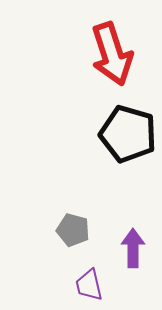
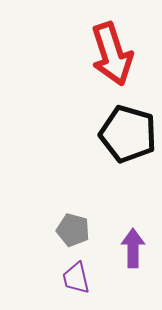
purple trapezoid: moved 13 px left, 7 px up
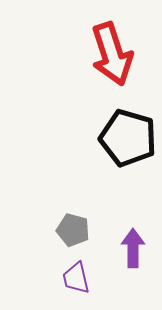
black pentagon: moved 4 px down
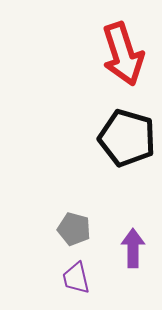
red arrow: moved 11 px right
black pentagon: moved 1 px left
gray pentagon: moved 1 px right, 1 px up
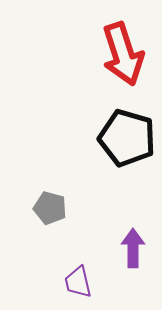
gray pentagon: moved 24 px left, 21 px up
purple trapezoid: moved 2 px right, 4 px down
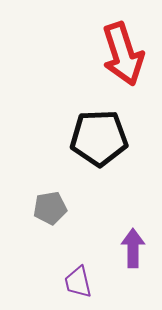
black pentagon: moved 28 px left; rotated 18 degrees counterclockwise
gray pentagon: rotated 24 degrees counterclockwise
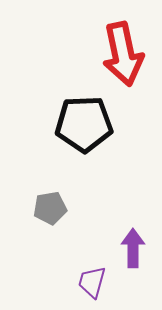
red arrow: rotated 6 degrees clockwise
black pentagon: moved 15 px left, 14 px up
purple trapezoid: moved 14 px right; rotated 28 degrees clockwise
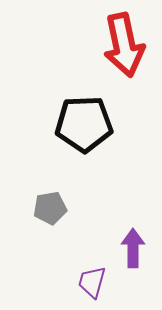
red arrow: moved 1 px right, 9 px up
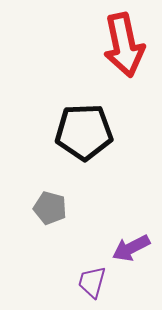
black pentagon: moved 8 px down
gray pentagon: rotated 24 degrees clockwise
purple arrow: moved 2 px left; rotated 117 degrees counterclockwise
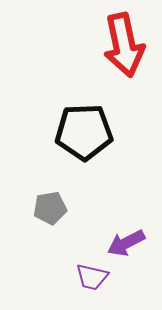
gray pentagon: rotated 24 degrees counterclockwise
purple arrow: moved 5 px left, 5 px up
purple trapezoid: moved 5 px up; rotated 92 degrees counterclockwise
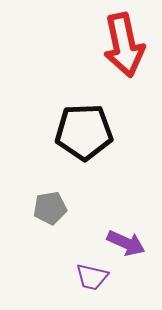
purple arrow: rotated 129 degrees counterclockwise
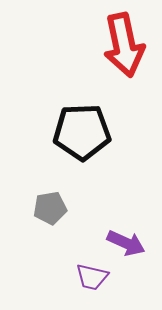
black pentagon: moved 2 px left
